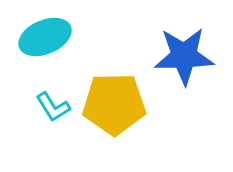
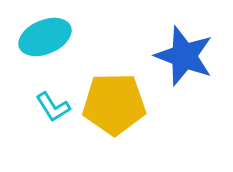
blue star: rotated 22 degrees clockwise
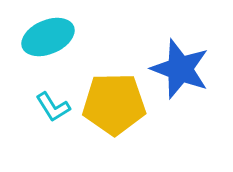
cyan ellipse: moved 3 px right
blue star: moved 4 px left, 13 px down
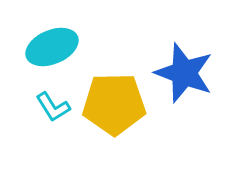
cyan ellipse: moved 4 px right, 10 px down
blue star: moved 4 px right, 4 px down
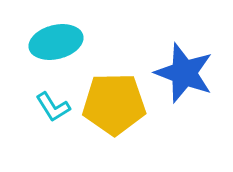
cyan ellipse: moved 4 px right, 5 px up; rotated 9 degrees clockwise
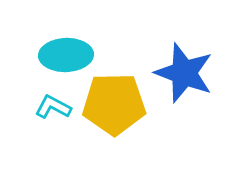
cyan ellipse: moved 10 px right, 13 px down; rotated 12 degrees clockwise
cyan L-shape: rotated 150 degrees clockwise
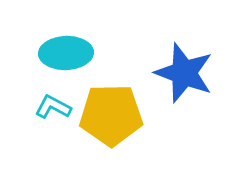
cyan ellipse: moved 2 px up
yellow pentagon: moved 3 px left, 11 px down
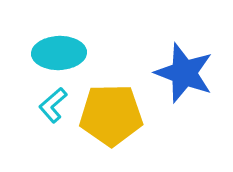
cyan ellipse: moved 7 px left
cyan L-shape: moved 2 px up; rotated 69 degrees counterclockwise
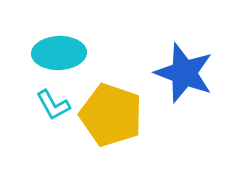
cyan L-shape: rotated 78 degrees counterclockwise
yellow pentagon: rotated 20 degrees clockwise
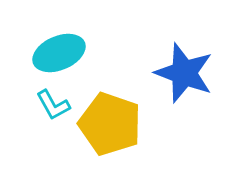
cyan ellipse: rotated 21 degrees counterclockwise
yellow pentagon: moved 1 px left, 9 px down
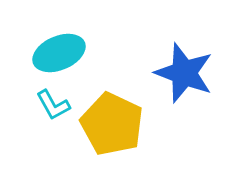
yellow pentagon: moved 2 px right; rotated 6 degrees clockwise
